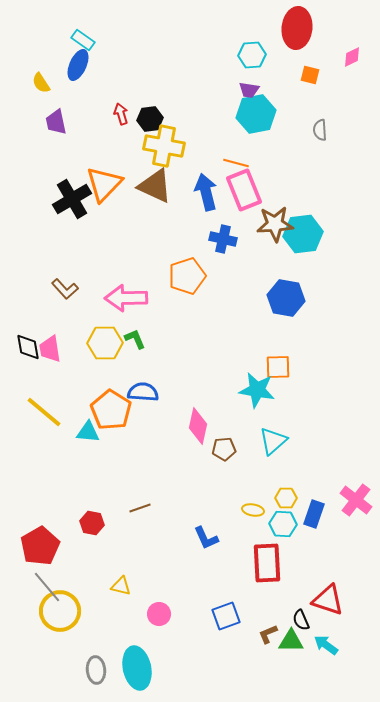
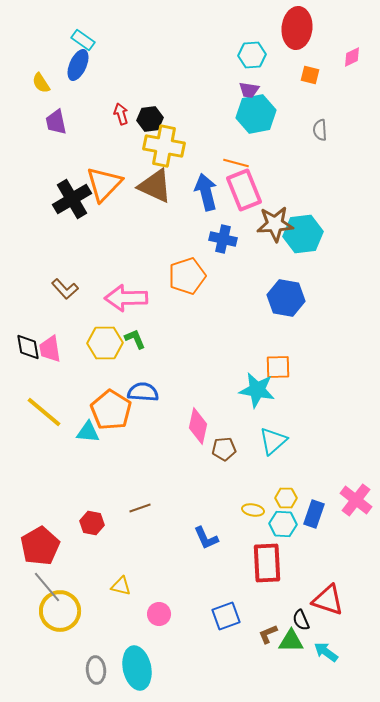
cyan arrow at (326, 645): moved 7 px down
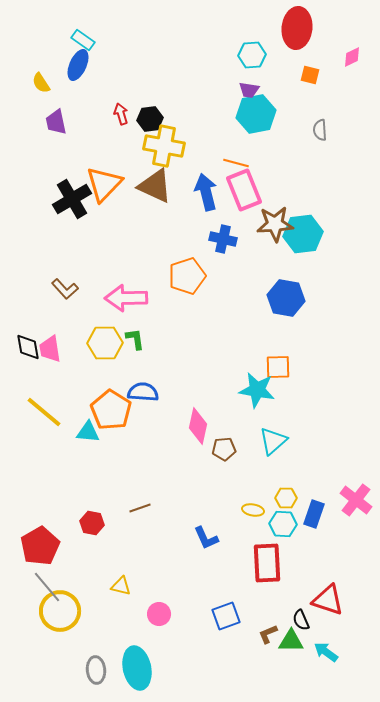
green L-shape at (135, 339): rotated 15 degrees clockwise
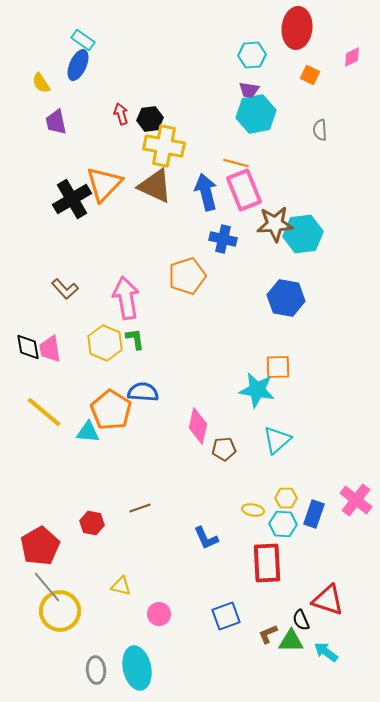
orange square at (310, 75): rotated 12 degrees clockwise
pink arrow at (126, 298): rotated 81 degrees clockwise
yellow hexagon at (105, 343): rotated 24 degrees clockwise
cyan triangle at (273, 441): moved 4 px right, 1 px up
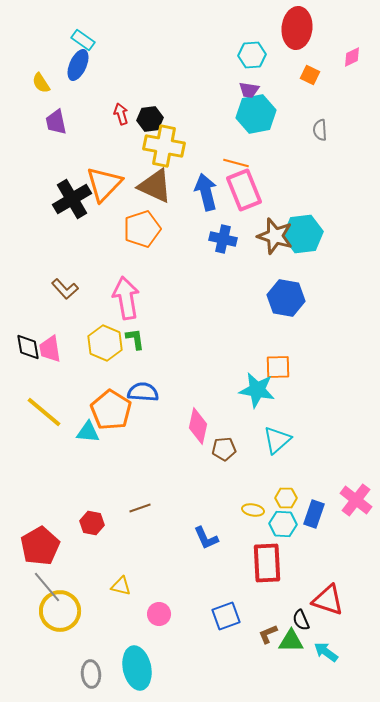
brown star at (275, 224): moved 12 px down; rotated 21 degrees clockwise
orange pentagon at (187, 276): moved 45 px left, 47 px up
gray ellipse at (96, 670): moved 5 px left, 4 px down
